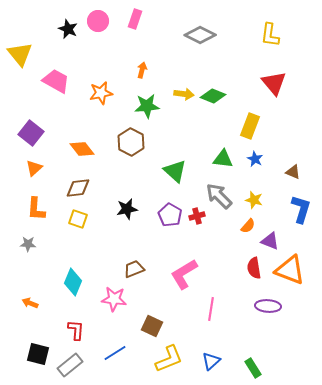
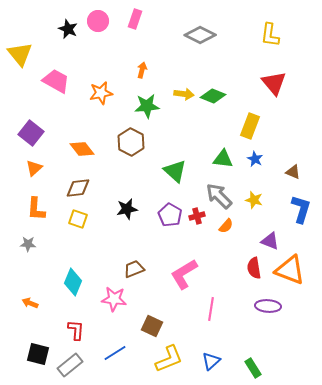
orange semicircle at (248, 226): moved 22 px left
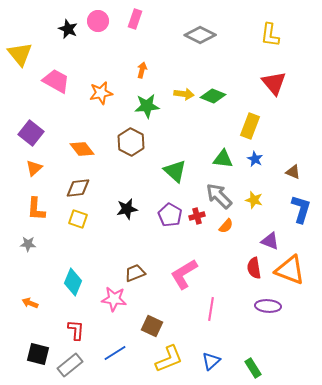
brown trapezoid at (134, 269): moved 1 px right, 4 px down
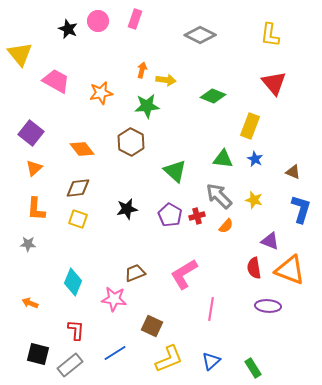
yellow arrow at (184, 94): moved 18 px left, 14 px up
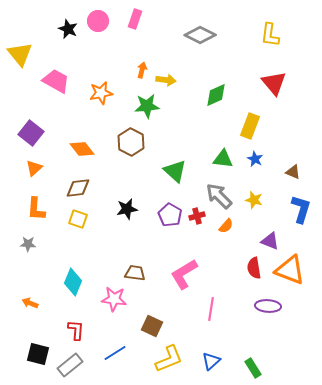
green diamond at (213, 96): moved 3 px right, 1 px up; rotated 45 degrees counterclockwise
brown trapezoid at (135, 273): rotated 30 degrees clockwise
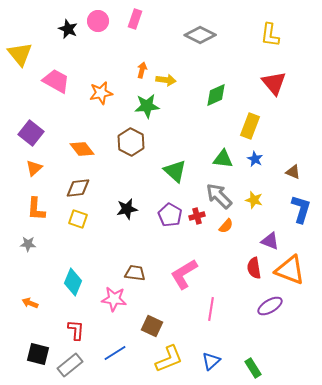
purple ellipse at (268, 306): moved 2 px right; rotated 35 degrees counterclockwise
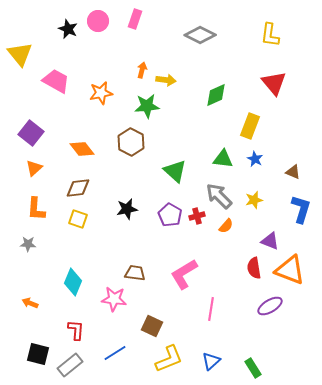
yellow star at (254, 200): rotated 30 degrees counterclockwise
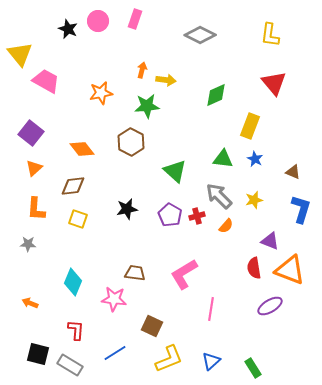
pink trapezoid at (56, 81): moved 10 px left
brown diamond at (78, 188): moved 5 px left, 2 px up
gray rectangle at (70, 365): rotated 70 degrees clockwise
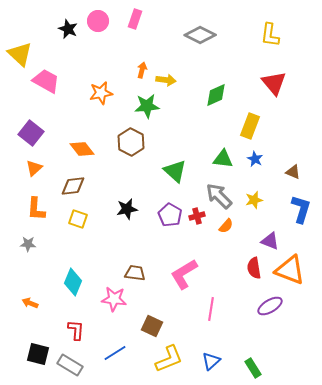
yellow triangle at (20, 54): rotated 8 degrees counterclockwise
